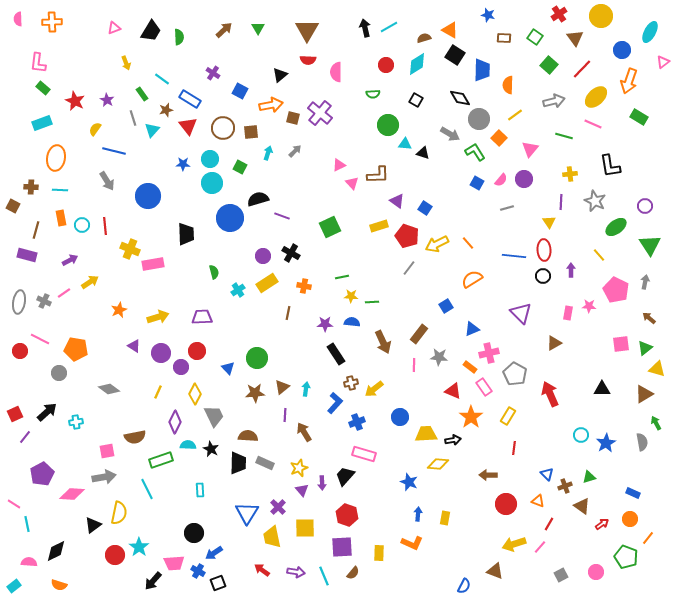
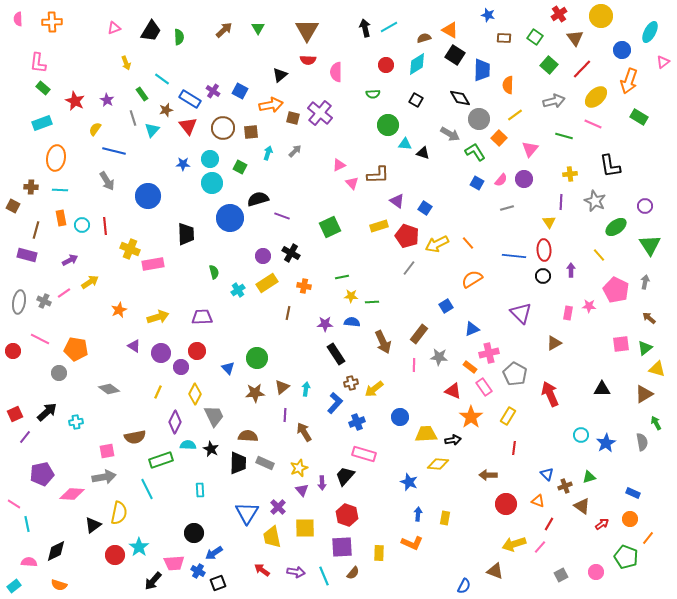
purple cross at (213, 73): moved 18 px down
red circle at (20, 351): moved 7 px left
purple pentagon at (42, 474): rotated 15 degrees clockwise
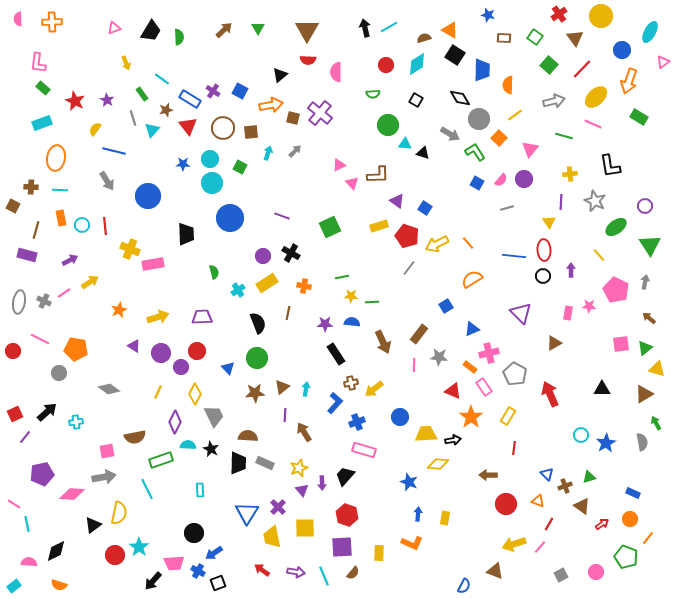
black semicircle at (258, 199): moved 124 px down; rotated 85 degrees clockwise
pink rectangle at (364, 454): moved 4 px up
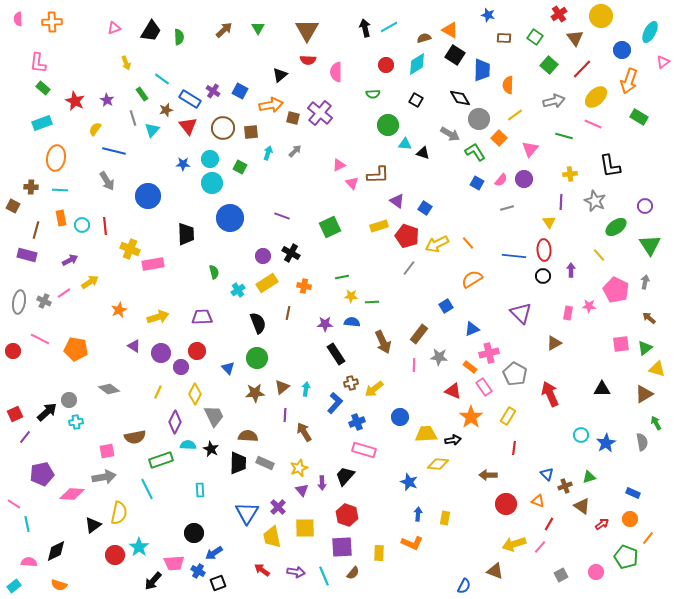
gray circle at (59, 373): moved 10 px right, 27 px down
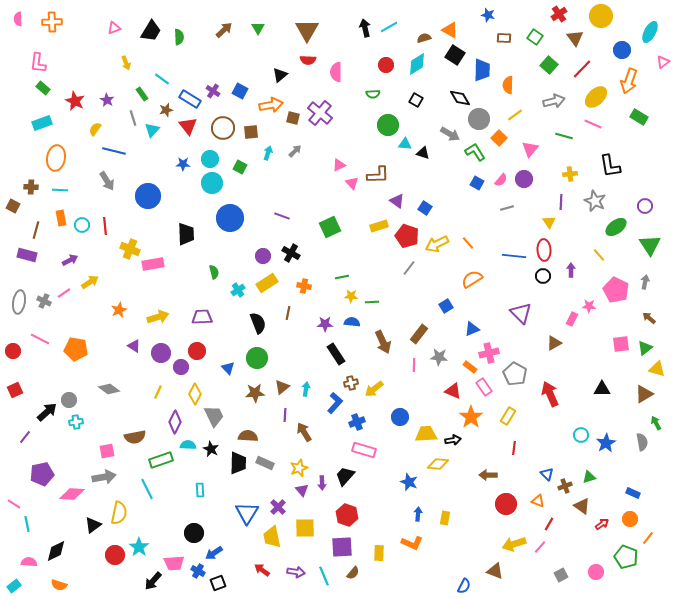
pink rectangle at (568, 313): moved 4 px right, 6 px down; rotated 16 degrees clockwise
red square at (15, 414): moved 24 px up
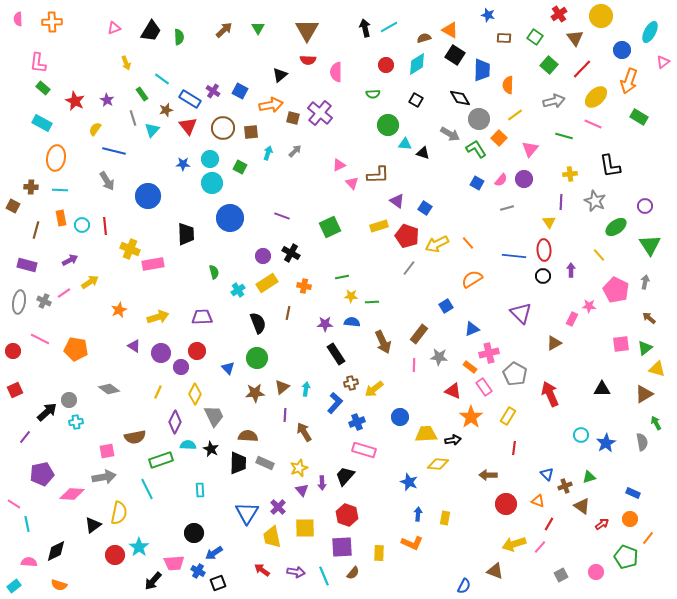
cyan rectangle at (42, 123): rotated 48 degrees clockwise
green L-shape at (475, 152): moved 1 px right, 3 px up
purple rectangle at (27, 255): moved 10 px down
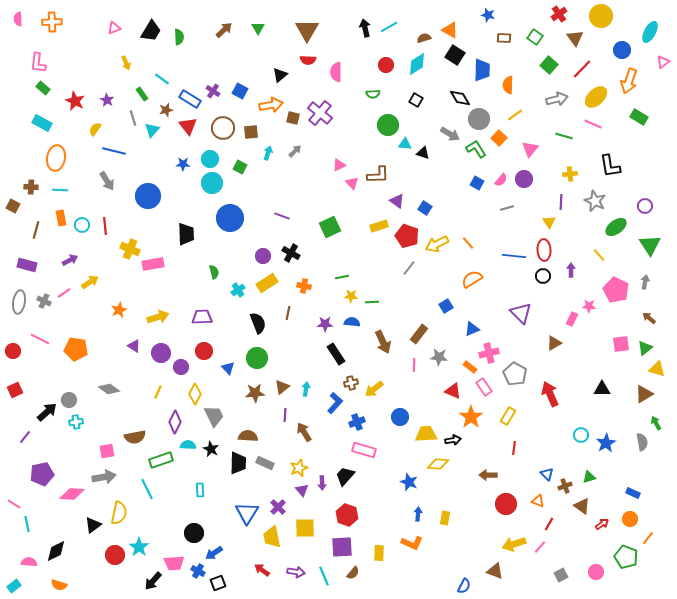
gray arrow at (554, 101): moved 3 px right, 2 px up
red circle at (197, 351): moved 7 px right
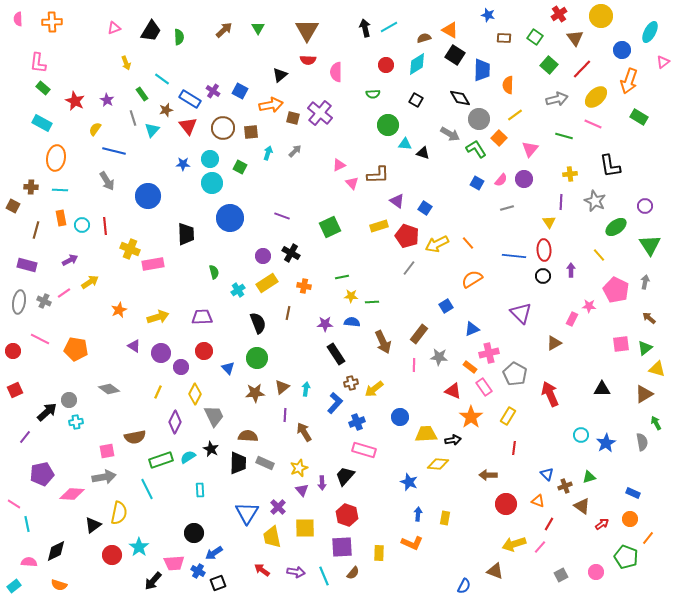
cyan semicircle at (188, 445): moved 12 px down; rotated 35 degrees counterclockwise
red circle at (115, 555): moved 3 px left
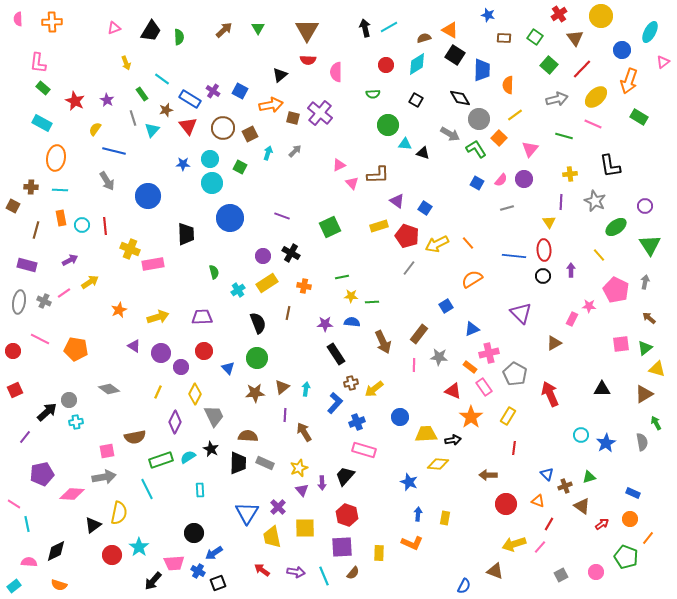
brown square at (251, 132): moved 1 px left, 2 px down; rotated 21 degrees counterclockwise
